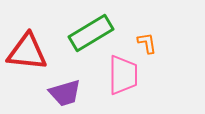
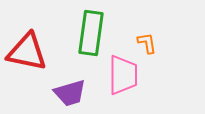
green rectangle: rotated 51 degrees counterclockwise
red triangle: rotated 6 degrees clockwise
purple trapezoid: moved 5 px right
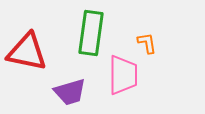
purple trapezoid: moved 1 px up
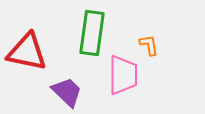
green rectangle: moved 1 px right
orange L-shape: moved 2 px right, 2 px down
purple trapezoid: moved 3 px left; rotated 120 degrees counterclockwise
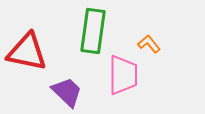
green rectangle: moved 1 px right, 2 px up
orange L-shape: moved 1 px up; rotated 30 degrees counterclockwise
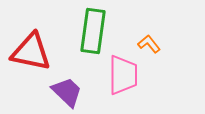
red triangle: moved 4 px right
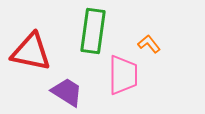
purple trapezoid: rotated 12 degrees counterclockwise
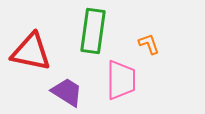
orange L-shape: rotated 20 degrees clockwise
pink trapezoid: moved 2 px left, 5 px down
